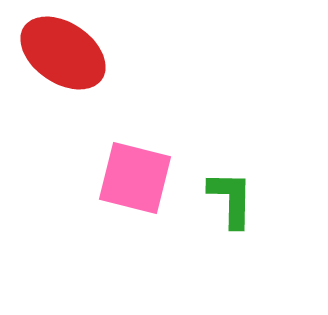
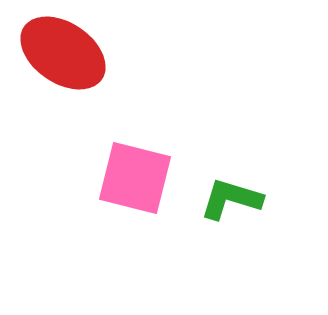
green L-shape: rotated 74 degrees counterclockwise
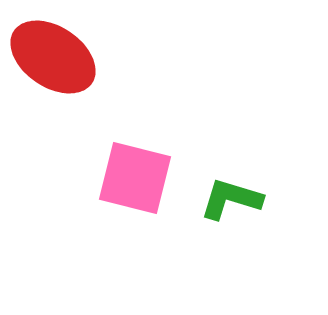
red ellipse: moved 10 px left, 4 px down
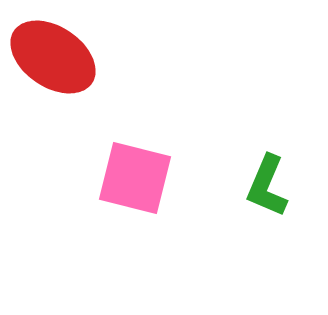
green L-shape: moved 36 px right, 13 px up; rotated 84 degrees counterclockwise
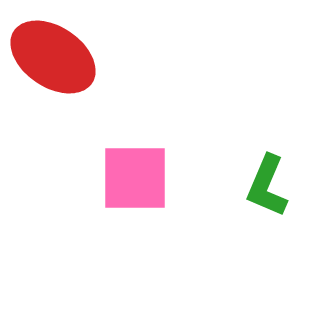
pink square: rotated 14 degrees counterclockwise
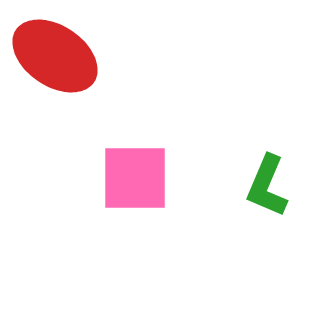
red ellipse: moved 2 px right, 1 px up
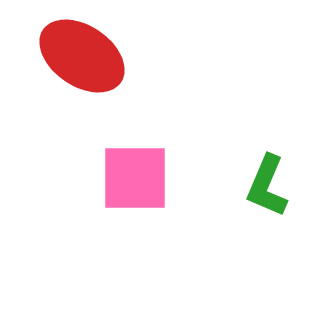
red ellipse: moved 27 px right
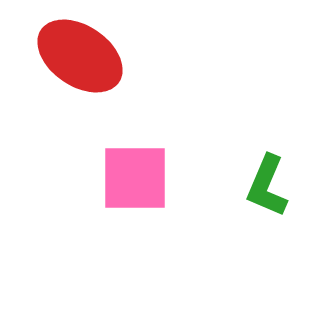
red ellipse: moved 2 px left
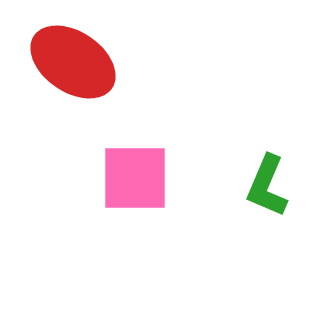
red ellipse: moved 7 px left, 6 px down
